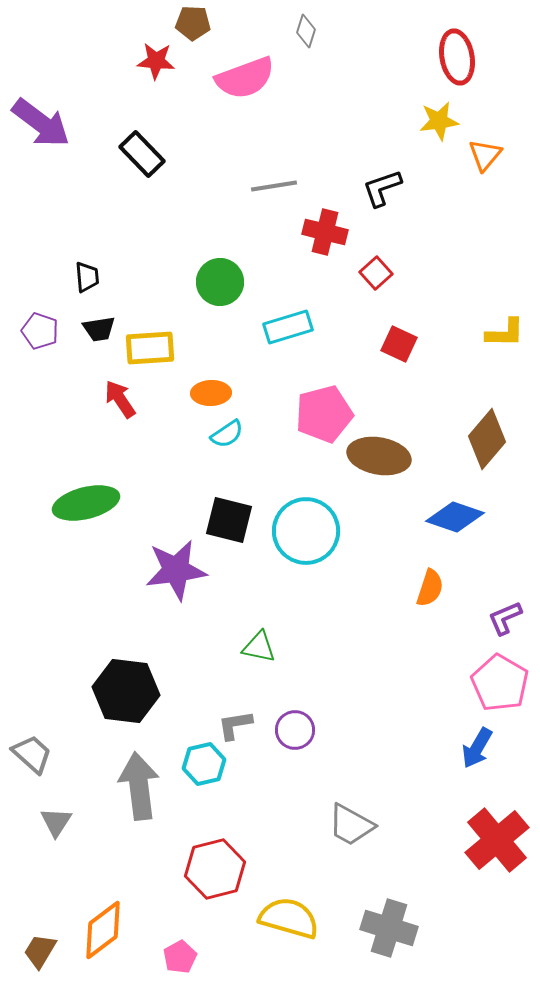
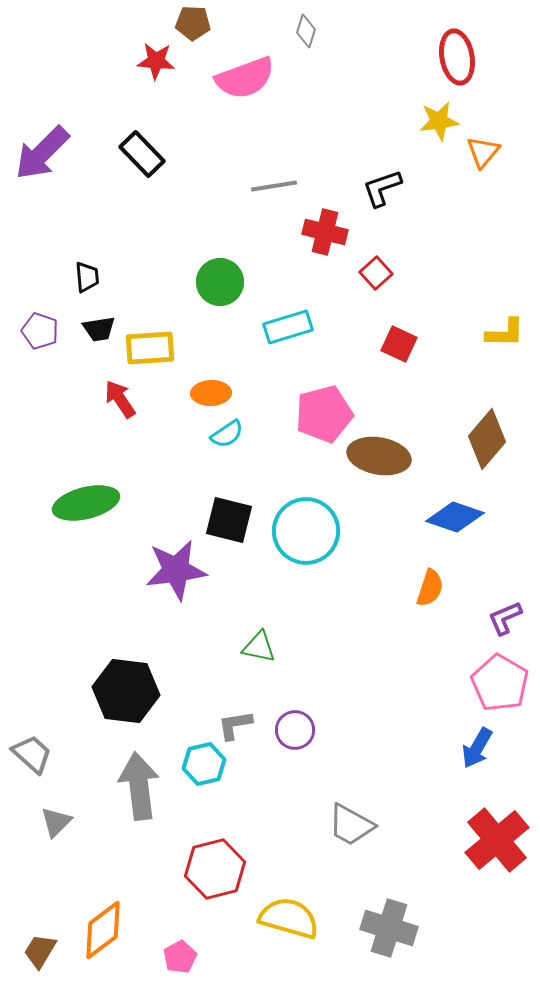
purple arrow at (41, 123): moved 1 px right, 30 px down; rotated 98 degrees clockwise
orange triangle at (485, 155): moved 2 px left, 3 px up
gray triangle at (56, 822): rotated 12 degrees clockwise
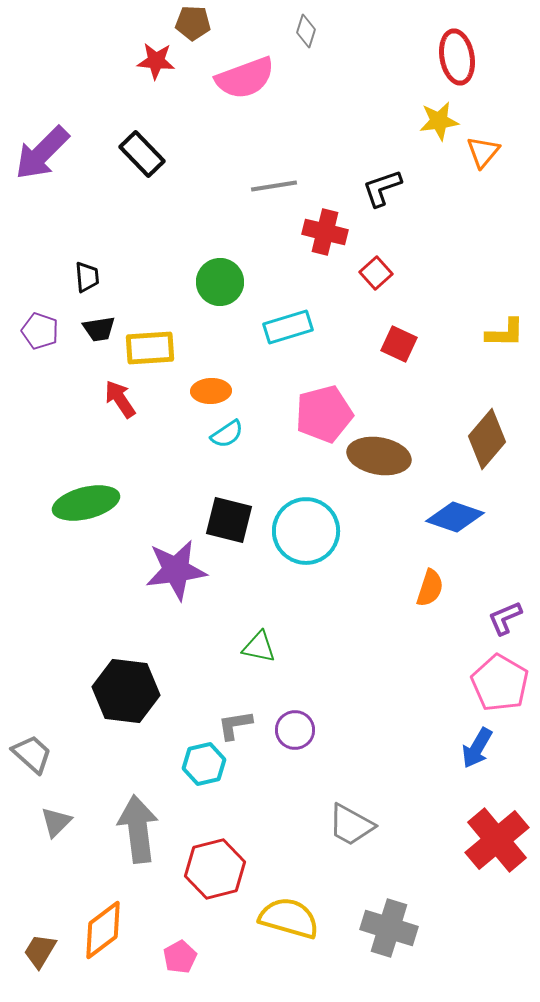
orange ellipse at (211, 393): moved 2 px up
gray arrow at (139, 786): moved 1 px left, 43 px down
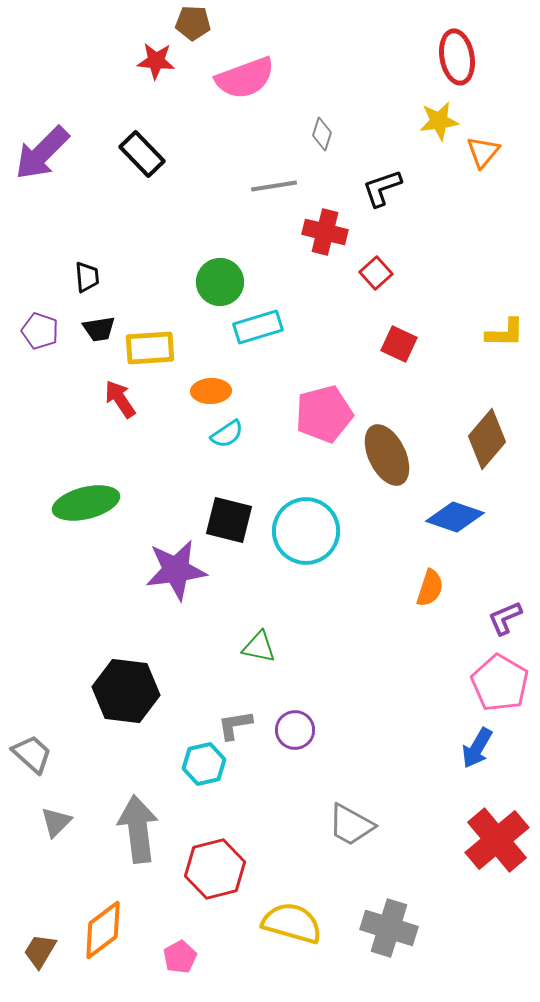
gray diamond at (306, 31): moved 16 px right, 103 px down
cyan rectangle at (288, 327): moved 30 px left
brown ellipse at (379, 456): moved 8 px right, 1 px up; rotated 54 degrees clockwise
yellow semicircle at (289, 918): moved 3 px right, 5 px down
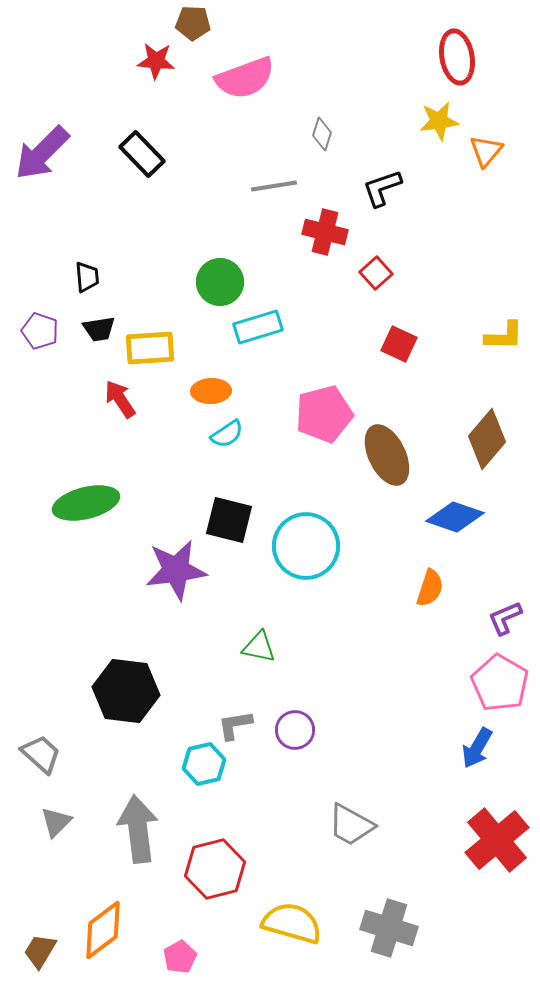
orange triangle at (483, 152): moved 3 px right, 1 px up
yellow L-shape at (505, 333): moved 1 px left, 3 px down
cyan circle at (306, 531): moved 15 px down
gray trapezoid at (32, 754): moved 9 px right
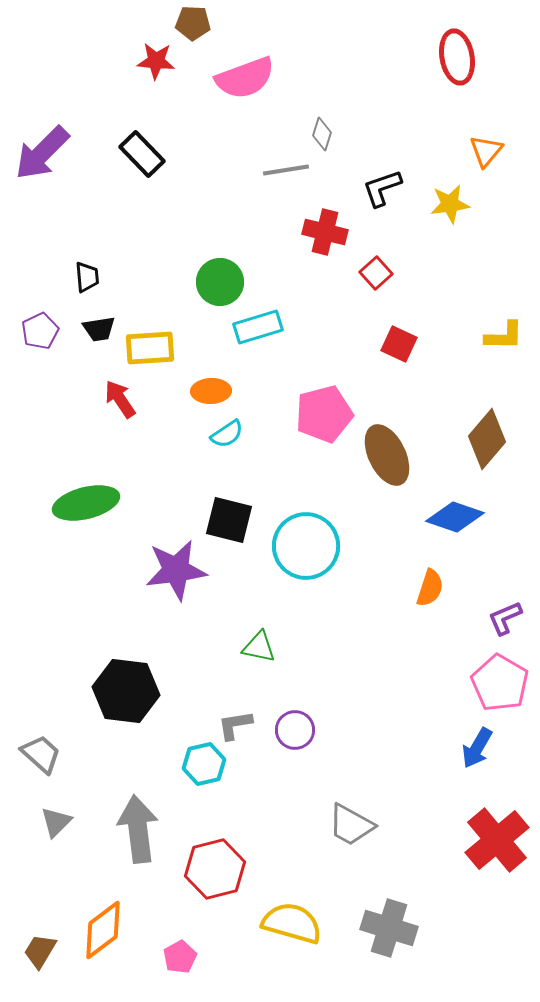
yellow star at (439, 121): moved 11 px right, 83 px down
gray line at (274, 186): moved 12 px right, 16 px up
purple pentagon at (40, 331): rotated 27 degrees clockwise
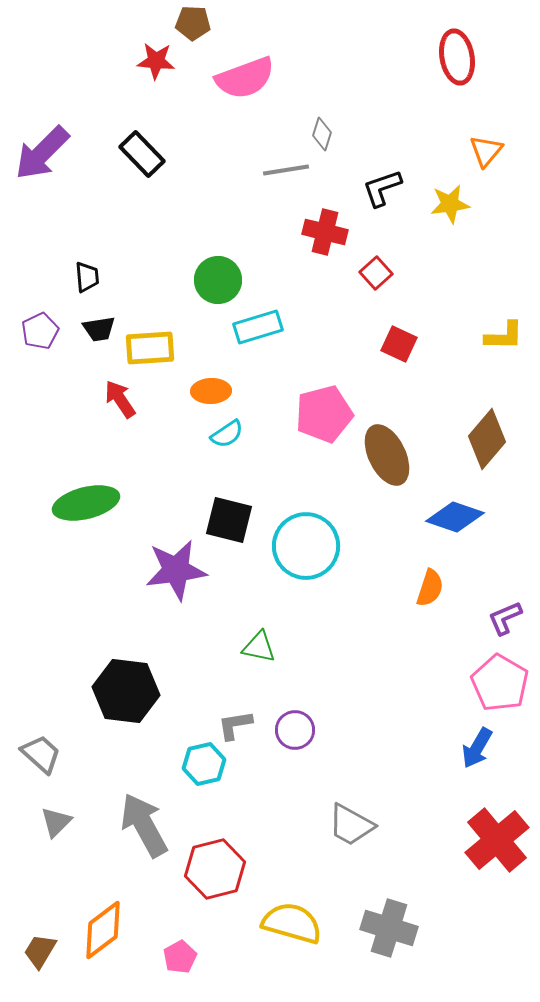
green circle at (220, 282): moved 2 px left, 2 px up
gray arrow at (138, 829): moved 6 px right, 4 px up; rotated 22 degrees counterclockwise
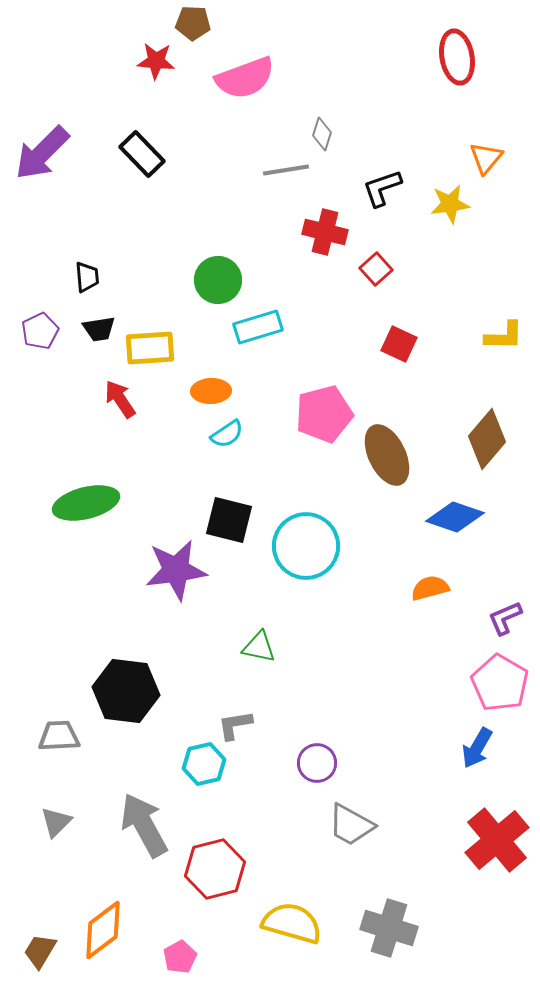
orange triangle at (486, 151): moved 7 px down
red square at (376, 273): moved 4 px up
orange semicircle at (430, 588): rotated 123 degrees counterclockwise
purple circle at (295, 730): moved 22 px right, 33 px down
gray trapezoid at (41, 754): moved 18 px right, 18 px up; rotated 45 degrees counterclockwise
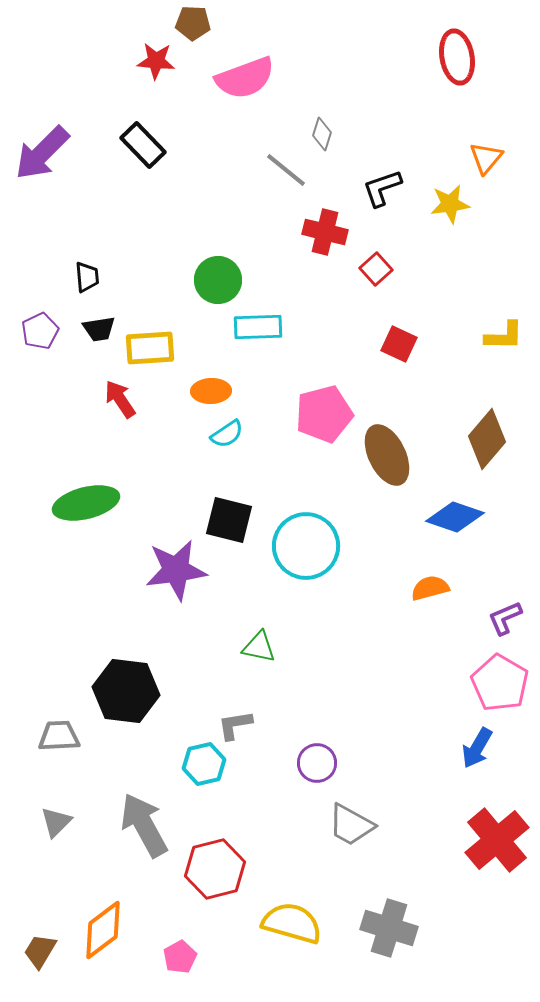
black rectangle at (142, 154): moved 1 px right, 9 px up
gray line at (286, 170): rotated 48 degrees clockwise
cyan rectangle at (258, 327): rotated 15 degrees clockwise
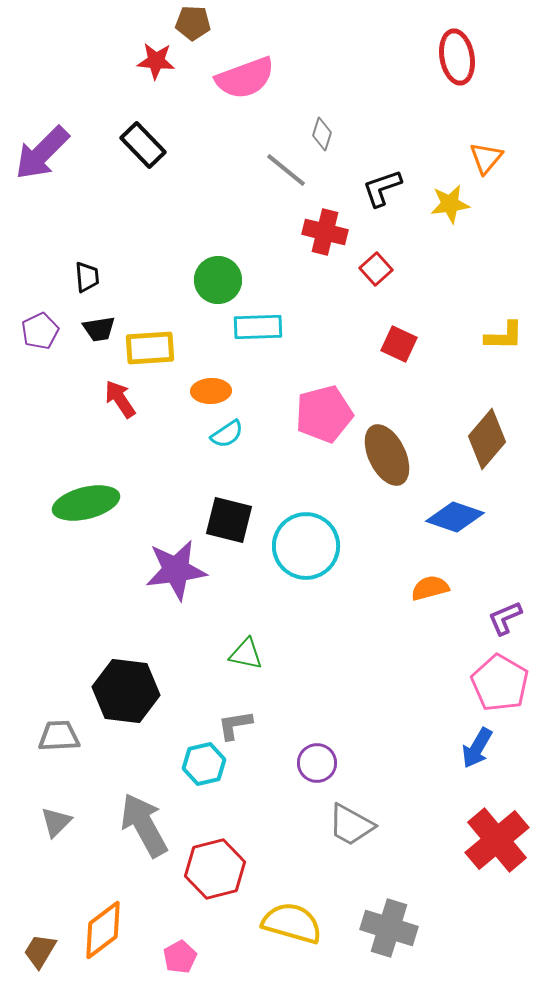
green triangle at (259, 647): moved 13 px left, 7 px down
